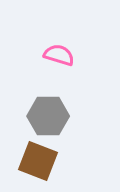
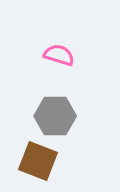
gray hexagon: moved 7 px right
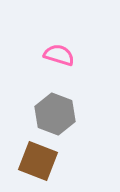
gray hexagon: moved 2 px up; rotated 21 degrees clockwise
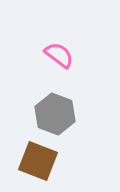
pink semicircle: rotated 20 degrees clockwise
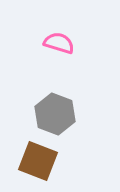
pink semicircle: moved 12 px up; rotated 20 degrees counterclockwise
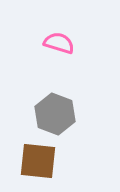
brown square: rotated 15 degrees counterclockwise
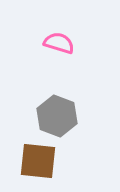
gray hexagon: moved 2 px right, 2 px down
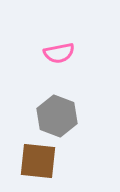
pink semicircle: moved 10 px down; rotated 152 degrees clockwise
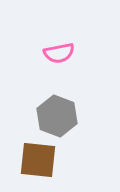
brown square: moved 1 px up
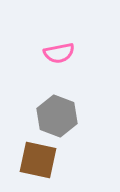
brown square: rotated 6 degrees clockwise
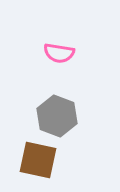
pink semicircle: rotated 20 degrees clockwise
